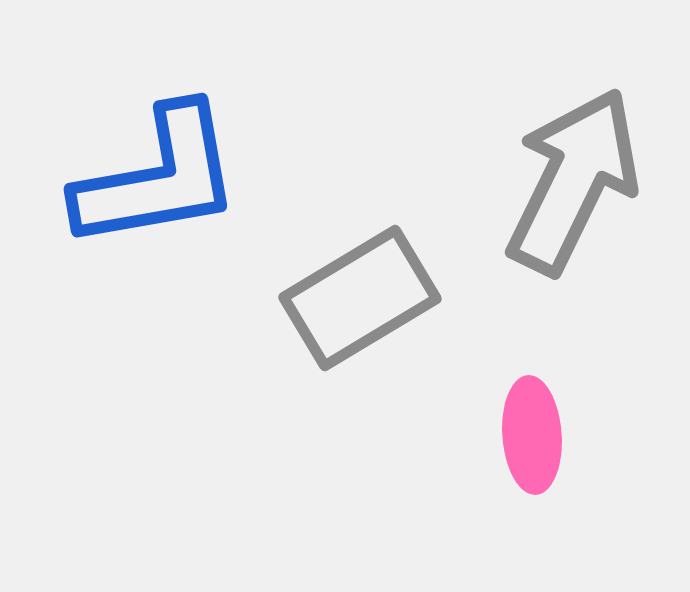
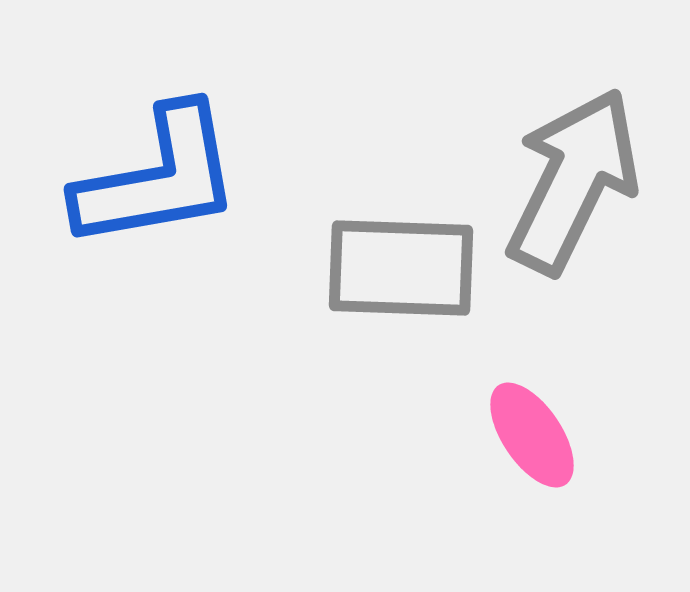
gray rectangle: moved 41 px right, 30 px up; rotated 33 degrees clockwise
pink ellipse: rotated 30 degrees counterclockwise
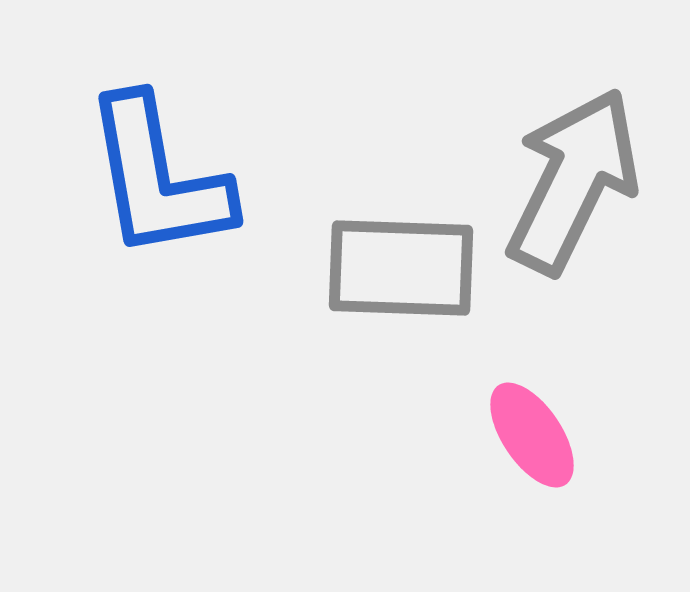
blue L-shape: rotated 90 degrees clockwise
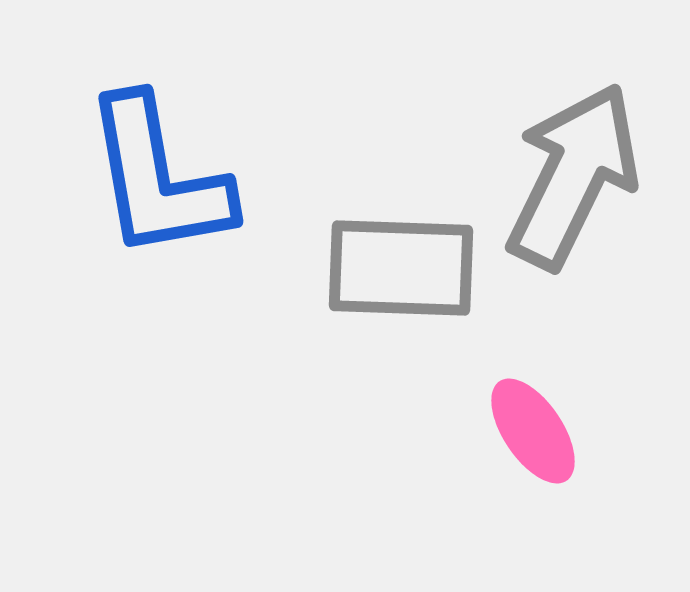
gray arrow: moved 5 px up
pink ellipse: moved 1 px right, 4 px up
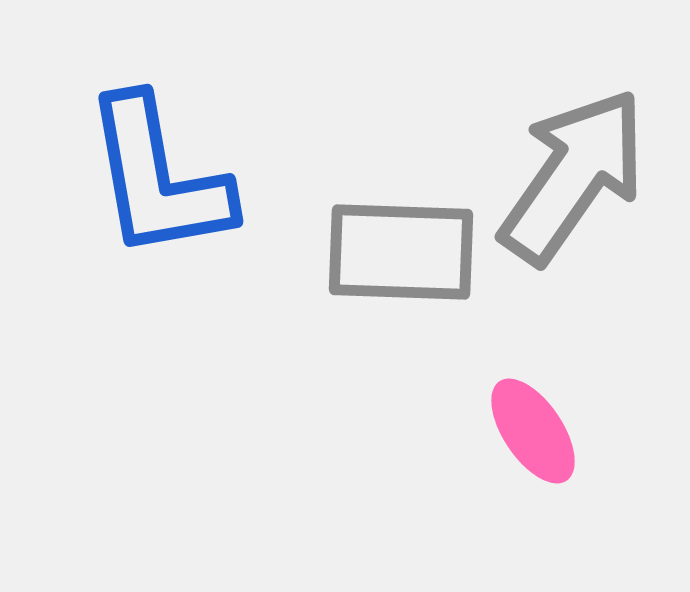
gray arrow: rotated 9 degrees clockwise
gray rectangle: moved 16 px up
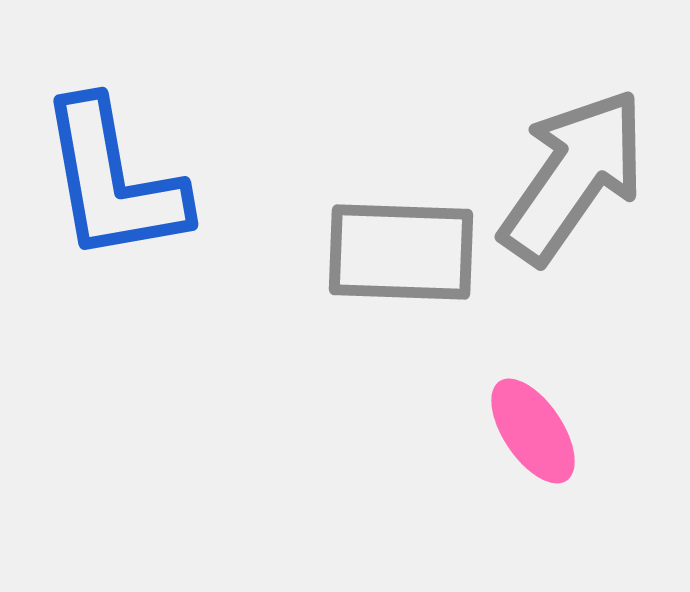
blue L-shape: moved 45 px left, 3 px down
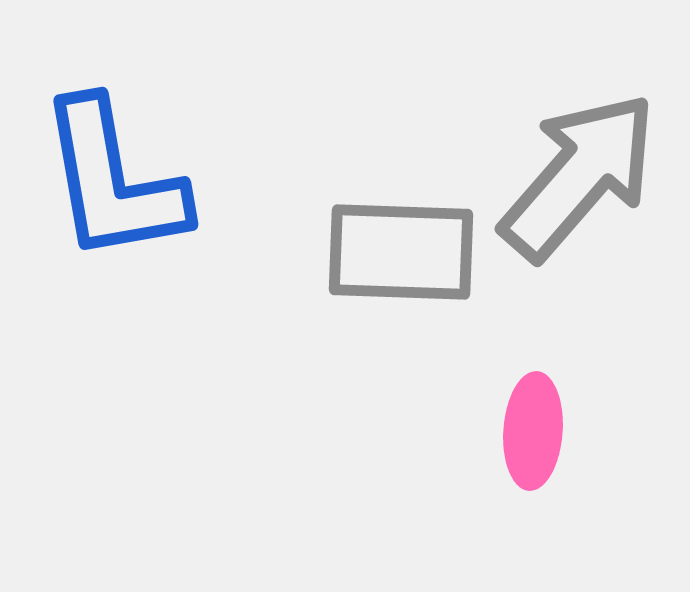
gray arrow: moved 6 px right; rotated 6 degrees clockwise
pink ellipse: rotated 38 degrees clockwise
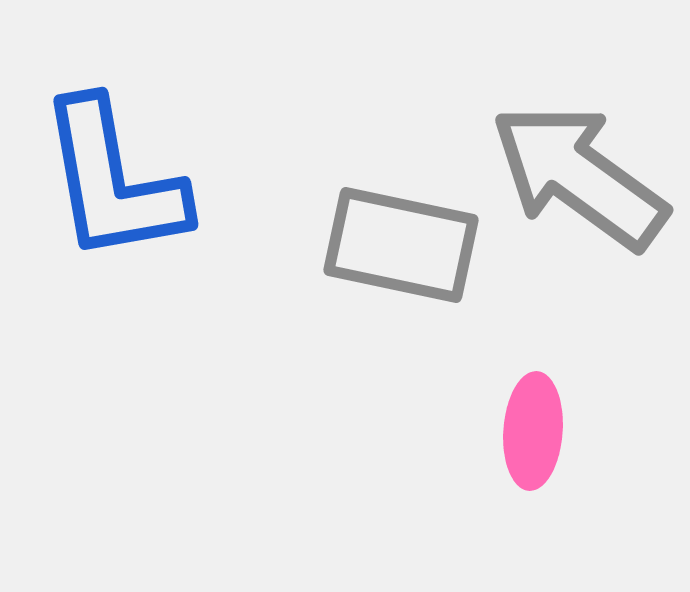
gray arrow: rotated 95 degrees counterclockwise
gray rectangle: moved 7 px up; rotated 10 degrees clockwise
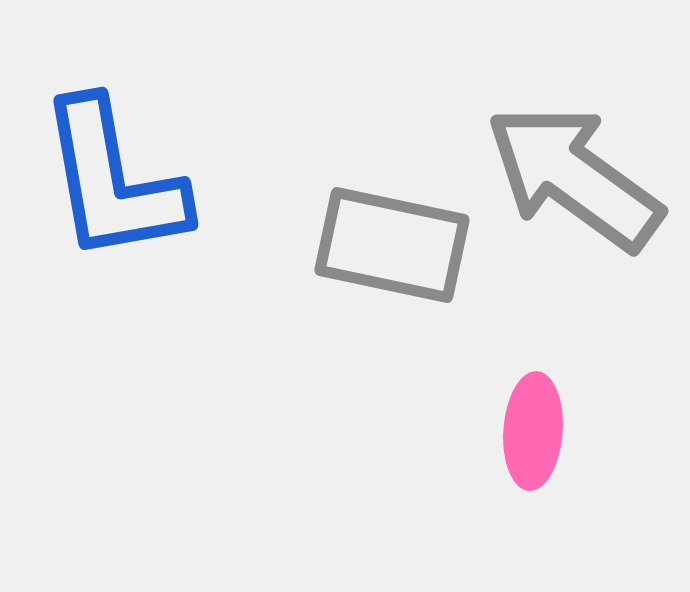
gray arrow: moved 5 px left, 1 px down
gray rectangle: moved 9 px left
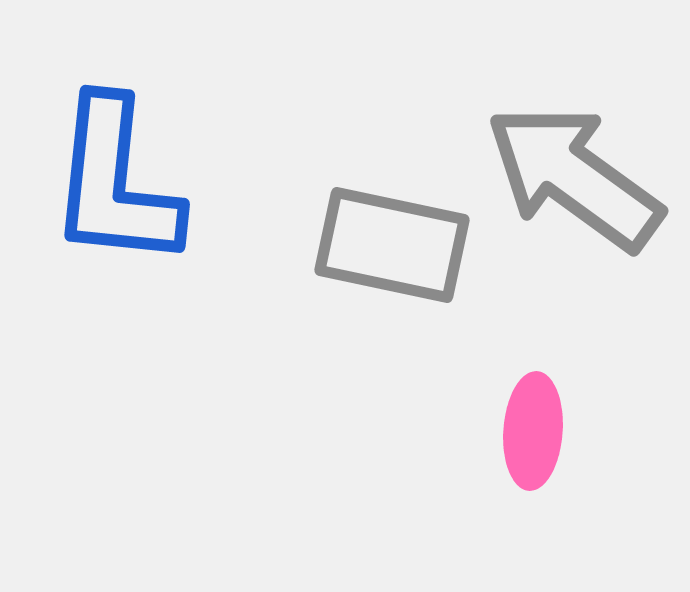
blue L-shape: moved 2 px right, 2 px down; rotated 16 degrees clockwise
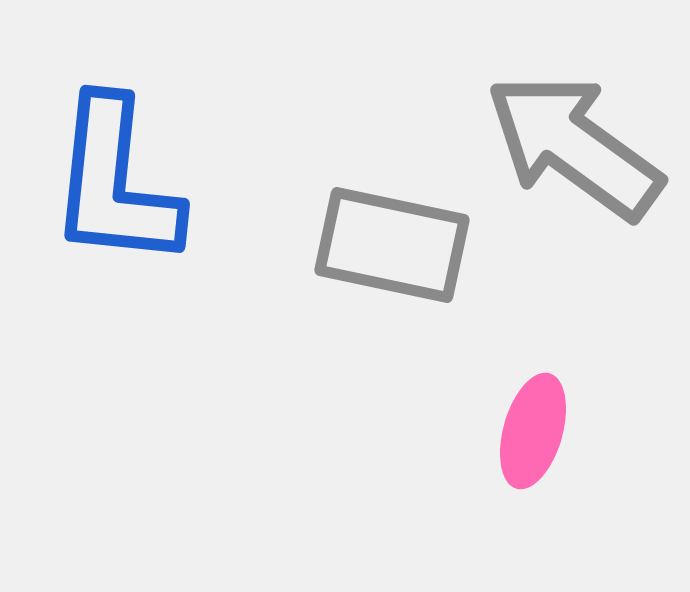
gray arrow: moved 31 px up
pink ellipse: rotated 12 degrees clockwise
